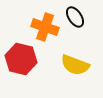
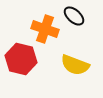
black ellipse: moved 1 px left, 1 px up; rotated 15 degrees counterclockwise
orange cross: moved 2 px down
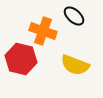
orange cross: moved 2 px left, 2 px down
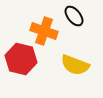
black ellipse: rotated 10 degrees clockwise
orange cross: moved 1 px right
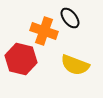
black ellipse: moved 4 px left, 2 px down
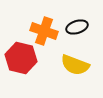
black ellipse: moved 7 px right, 9 px down; rotated 70 degrees counterclockwise
red hexagon: moved 1 px up
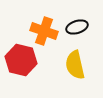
red hexagon: moved 2 px down
yellow semicircle: rotated 56 degrees clockwise
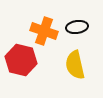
black ellipse: rotated 10 degrees clockwise
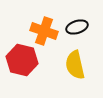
black ellipse: rotated 10 degrees counterclockwise
red hexagon: moved 1 px right
